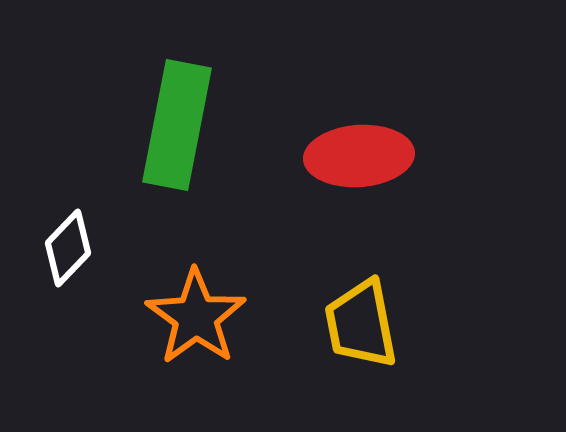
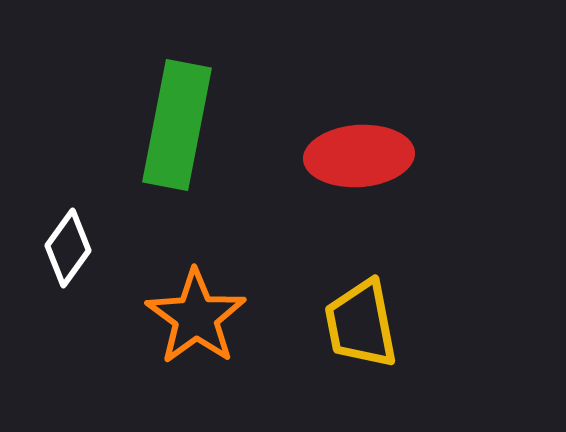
white diamond: rotated 8 degrees counterclockwise
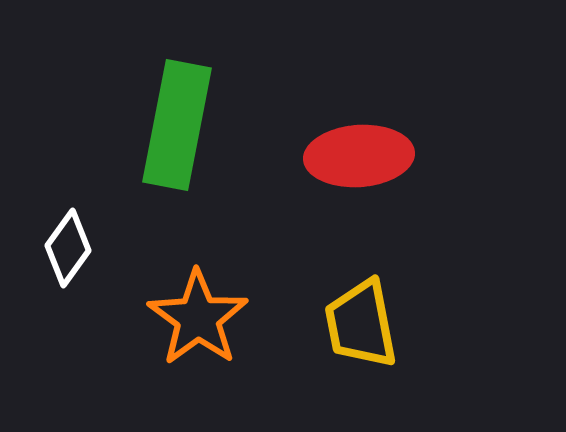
orange star: moved 2 px right, 1 px down
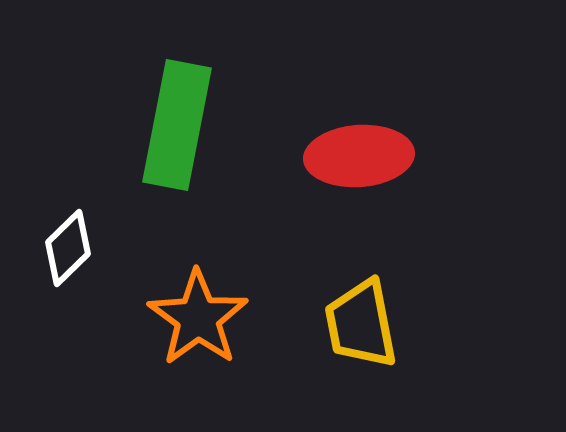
white diamond: rotated 10 degrees clockwise
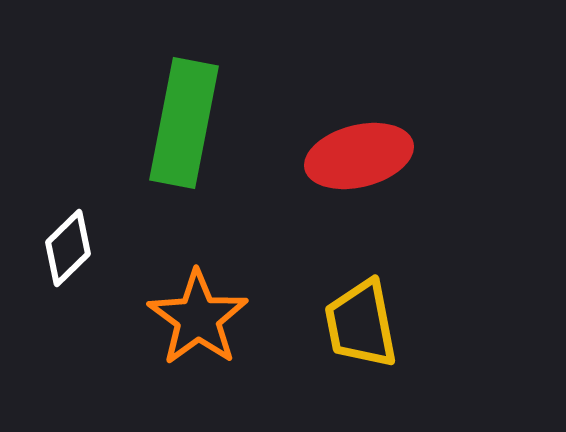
green rectangle: moved 7 px right, 2 px up
red ellipse: rotated 10 degrees counterclockwise
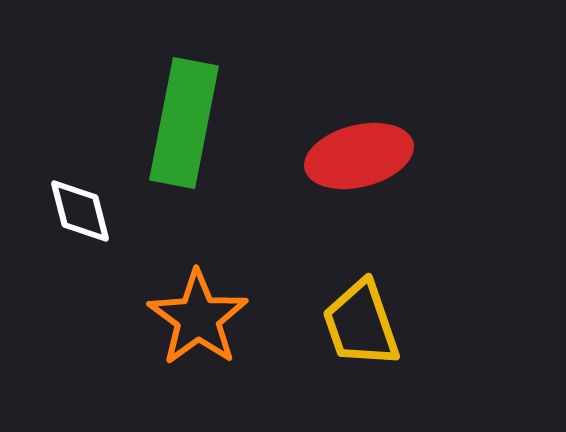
white diamond: moved 12 px right, 37 px up; rotated 60 degrees counterclockwise
yellow trapezoid: rotated 8 degrees counterclockwise
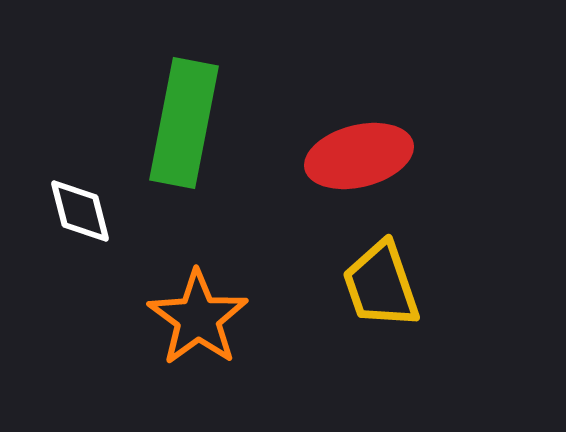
yellow trapezoid: moved 20 px right, 39 px up
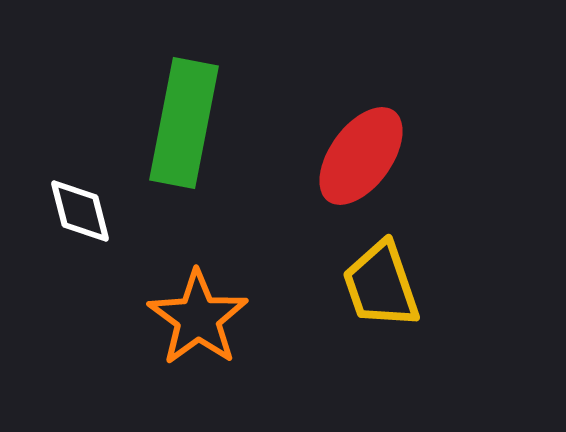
red ellipse: moved 2 px right; rotated 40 degrees counterclockwise
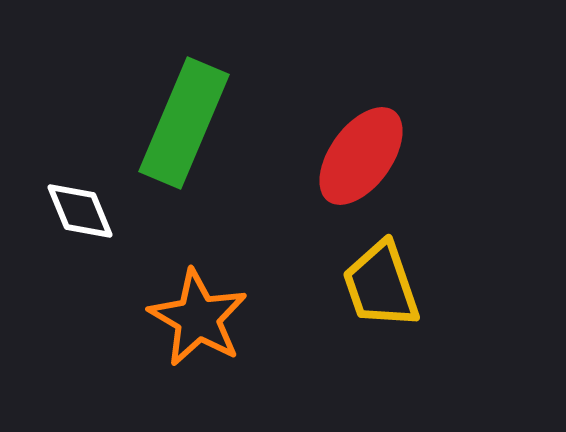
green rectangle: rotated 12 degrees clockwise
white diamond: rotated 8 degrees counterclockwise
orange star: rotated 6 degrees counterclockwise
